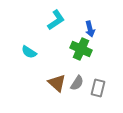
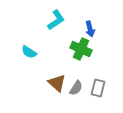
gray semicircle: moved 1 px left, 5 px down
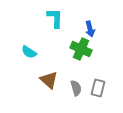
cyan L-shape: moved 1 px left, 2 px up; rotated 55 degrees counterclockwise
brown triangle: moved 8 px left, 3 px up
gray semicircle: rotated 49 degrees counterclockwise
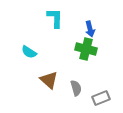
green cross: moved 5 px right; rotated 10 degrees counterclockwise
gray rectangle: moved 3 px right, 10 px down; rotated 54 degrees clockwise
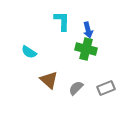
cyan L-shape: moved 7 px right, 3 px down
blue arrow: moved 2 px left, 1 px down
gray semicircle: rotated 119 degrees counterclockwise
gray rectangle: moved 5 px right, 10 px up
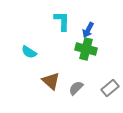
blue arrow: rotated 42 degrees clockwise
brown triangle: moved 2 px right, 1 px down
gray rectangle: moved 4 px right; rotated 18 degrees counterclockwise
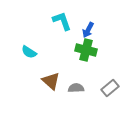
cyan L-shape: rotated 20 degrees counterclockwise
green cross: moved 1 px down
gray semicircle: rotated 42 degrees clockwise
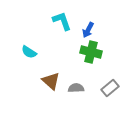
green cross: moved 5 px right, 2 px down
